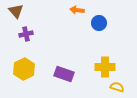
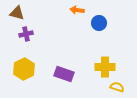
brown triangle: moved 1 px right, 2 px down; rotated 35 degrees counterclockwise
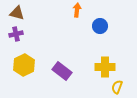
orange arrow: rotated 88 degrees clockwise
blue circle: moved 1 px right, 3 px down
purple cross: moved 10 px left
yellow hexagon: moved 4 px up
purple rectangle: moved 2 px left, 3 px up; rotated 18 degrees clockwise
yellow semicircle: rotated 88 degrees counterclockwise
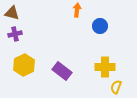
brown triangle: moved 5 px left
purple cross: moved 1 px left
yellow semicircle: moved 1 px left
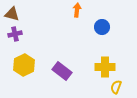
brown triangle: moved 1 px down
blue circle: moved 2 px right, 1 px down
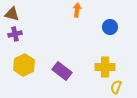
blue circle: moved 8 px right
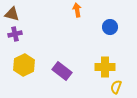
orange arrow: rotated 16 degrees counterclockwise
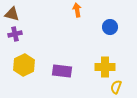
purple rectangle: rotated 30 degrees counterclockwise
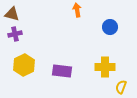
yellow semicircle: moved 5 px right
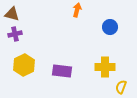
orange arrow: rotated 24 degrees clockwise
